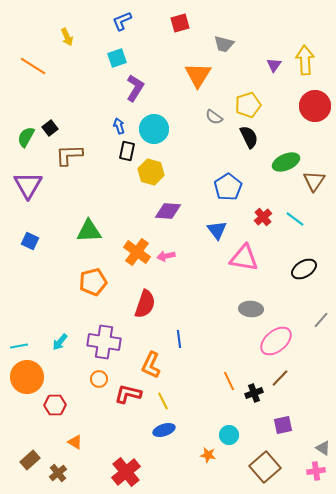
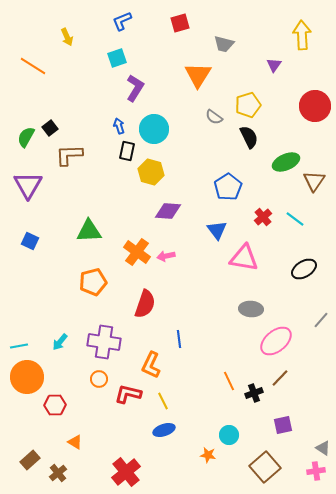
yellow arrow at (305, 60): moved 3 px left, 25 px up
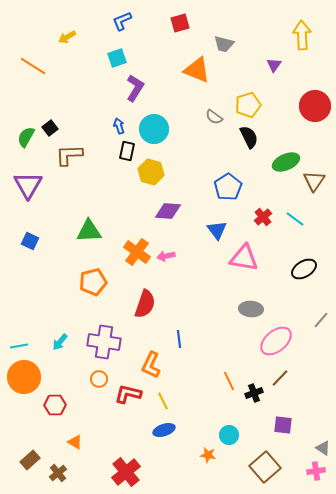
yellow arrow at (67, 37): rotated 84 degrees clockwise
orange triangle at (198, 75): moved 1 px left, 5 px up; rotated 40 degrees counterclockwise
orange circle at (27, 377): moved 3 px left
purple square at (283, 425): rotated 18 degrees clockwise
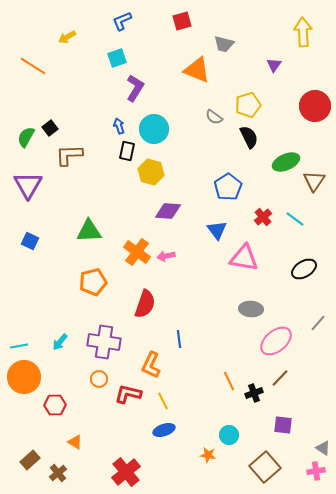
red square at (180, 23): moved 2 px right, 2 px up
yellow arrow at (302, 35): moved 1 px right, 3 px up
gray line at (321, 320): moved 3 px left, 3 px down
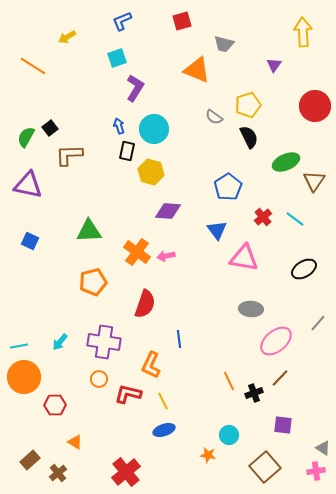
purple triangle at (28, 185): rotated 48 degrees counterclockwise
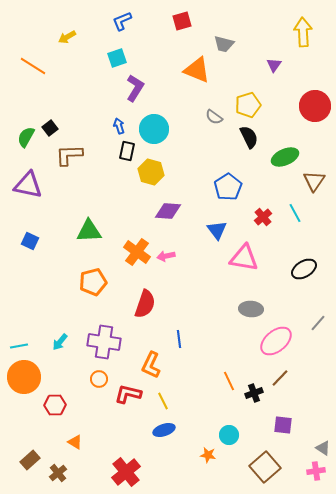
green ellipse at (286, 162): moved 1 px left, 5 px up
cyan line at (295, 219): moved 6 px up; rotated 24 degrees clockwise
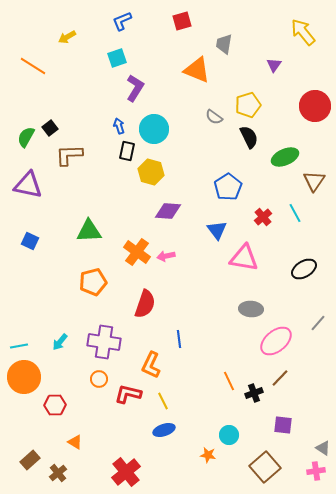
yellow arrow at (303, 32): rotated 36 degrees counterclockwise
gray trapezoid at (224, 44): rotated 85 degrees clockwise
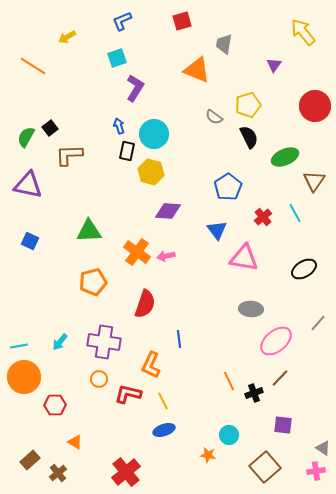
cyan circle at (154, 129): moved 5 px down
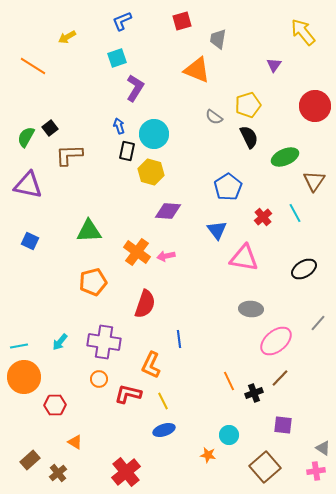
gray trapezoid at (224, 44): moved 6 px left, 5 px up
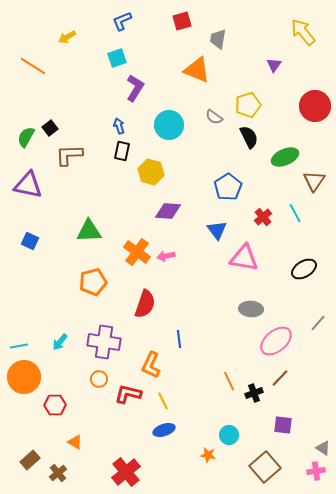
cyan circle at (154, 134): moved 15 px right, 9 px up
black rectangle at (127, 151): moved 5 px left
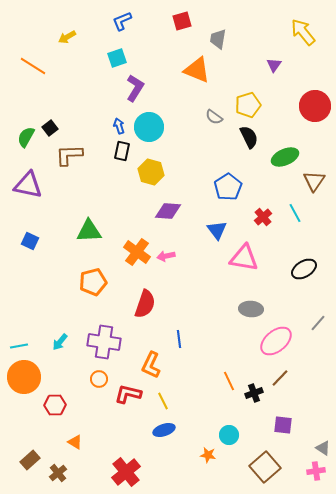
cyan circle at (169, 125): moved 20 px left, 2 px down
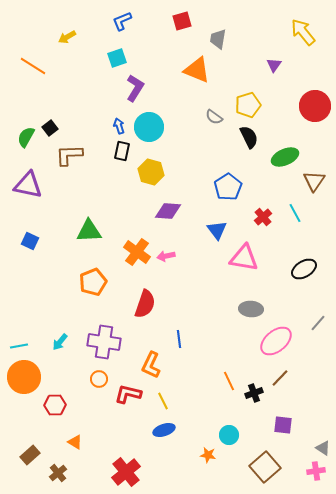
orange pentagon at (93, 282): rotated 8 degrees counterclockwise
brown rectangle at (30, 460): moved 5 px up
